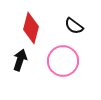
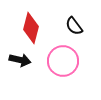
black semicircle: rotated 18 degrees clockwise
black arrow: rotated 85 degrees clockwise
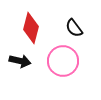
black semicircle: moved 2 px down
black arrow: moved 1 px down
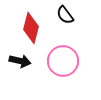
black semicircle: moved 9 px left, 13 px up
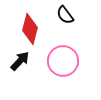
red diamond: moved 1 px left, 1 px down
black arrow: rotated 60 degrees counterclockwise
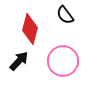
black arrow: moved 1 px left
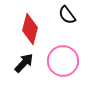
black semicircle: moved 2 px right
black arrow: moved 5 px right, 2 px down
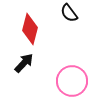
black semicircle: moved 2 px right, 2 px up
pink circle: moved 9 px right, 20 px down
